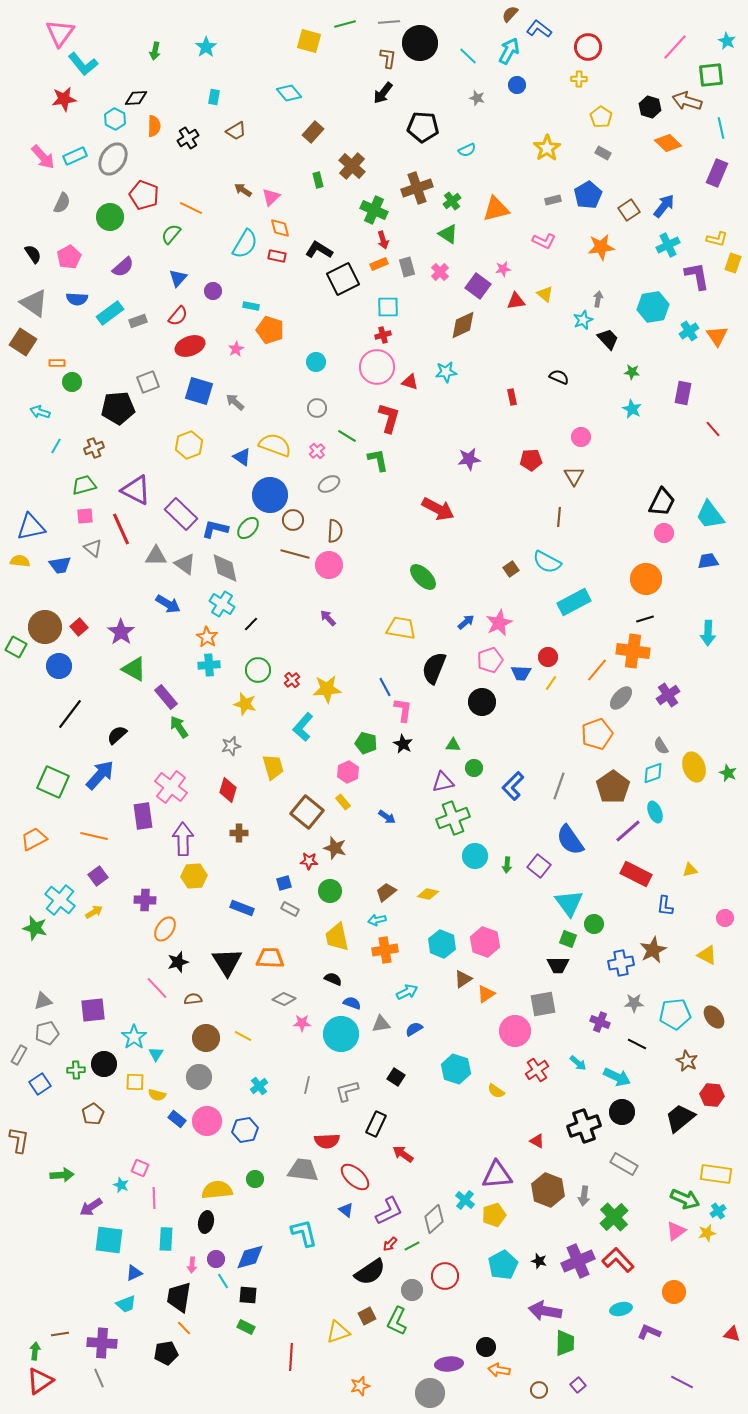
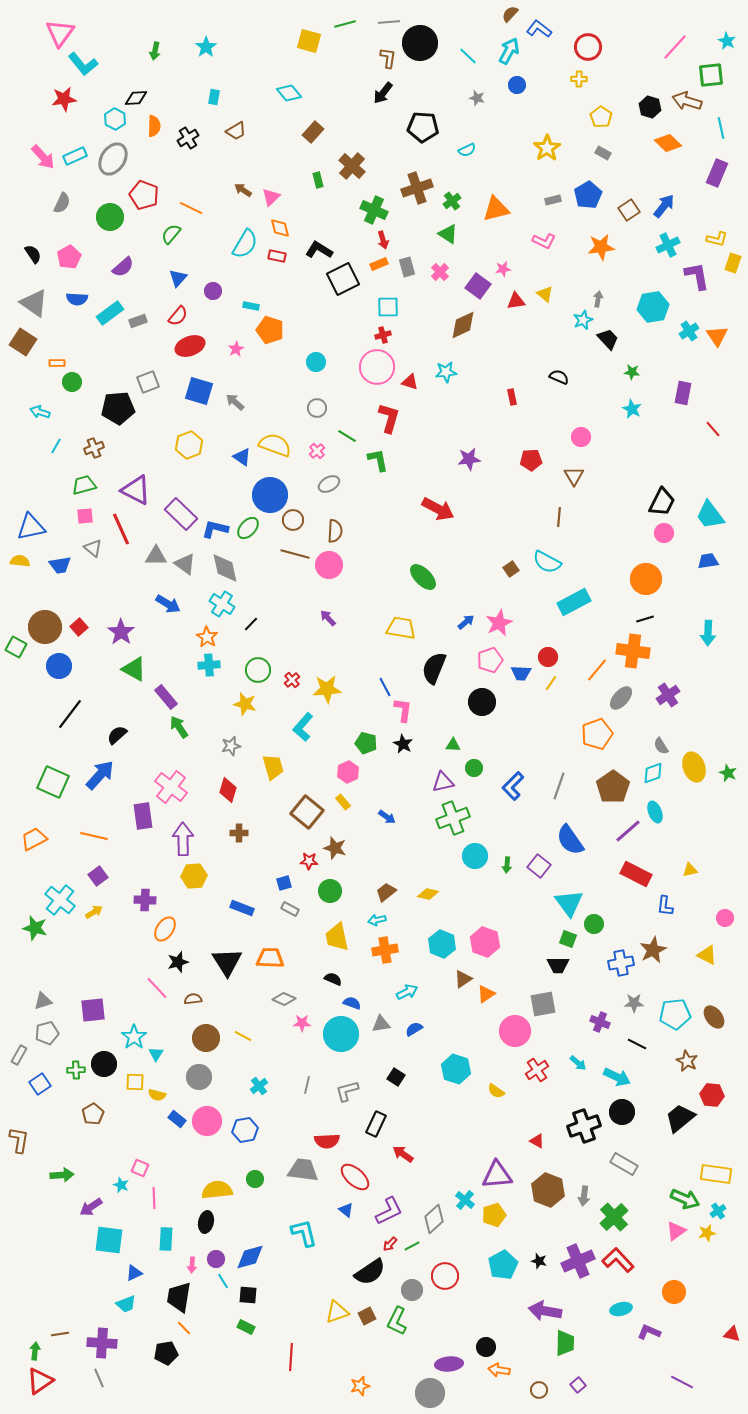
yellow triangle at (338, 1332): moved 1 px left, 20 px up
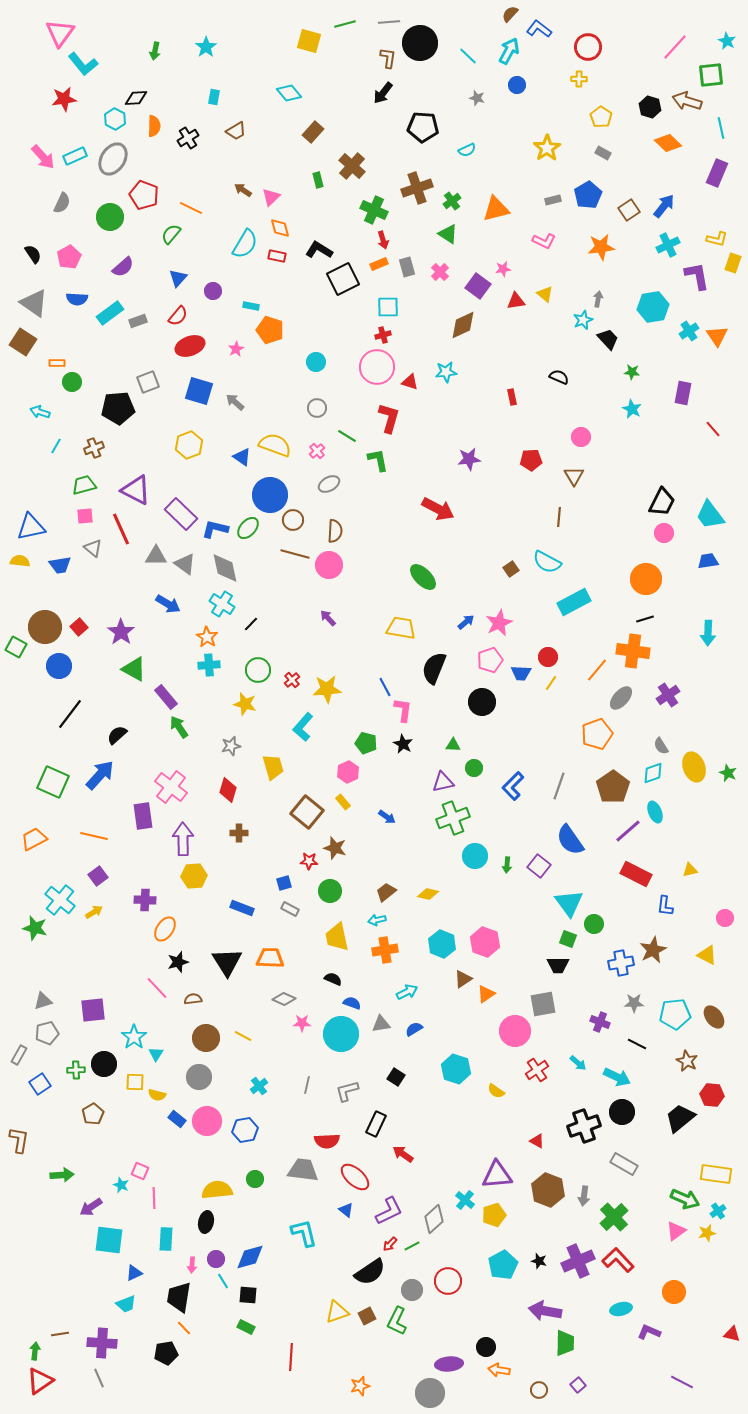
pink square at (140, 1168): moved 3 px down
red circle at (445, 1276): moved 3 px right, 5 px down
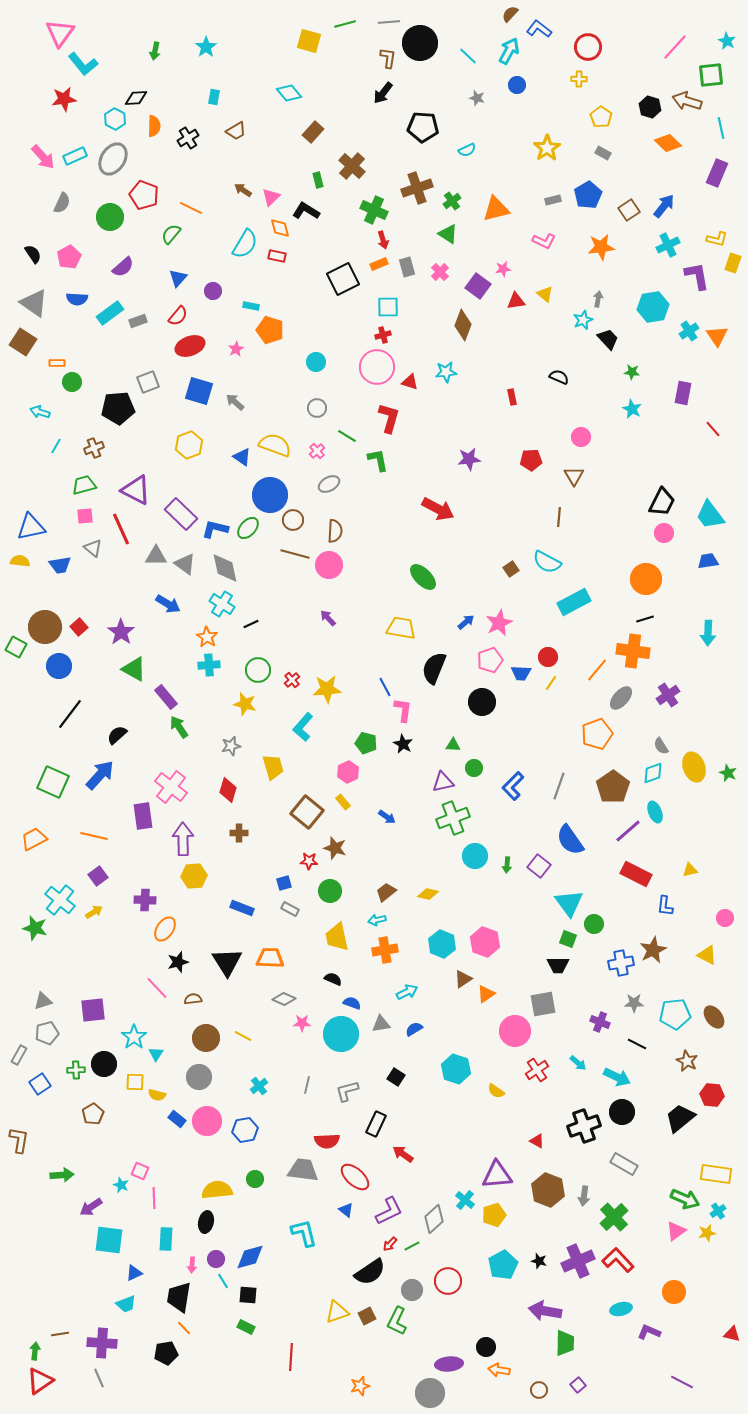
black L-shape at (319, 250): moved 13 px left, 39 px up
brown diamond at (463, 325): rotated 44 degrees counterclockwise
black line at (251, 624): rotated 21 degrees clockwise
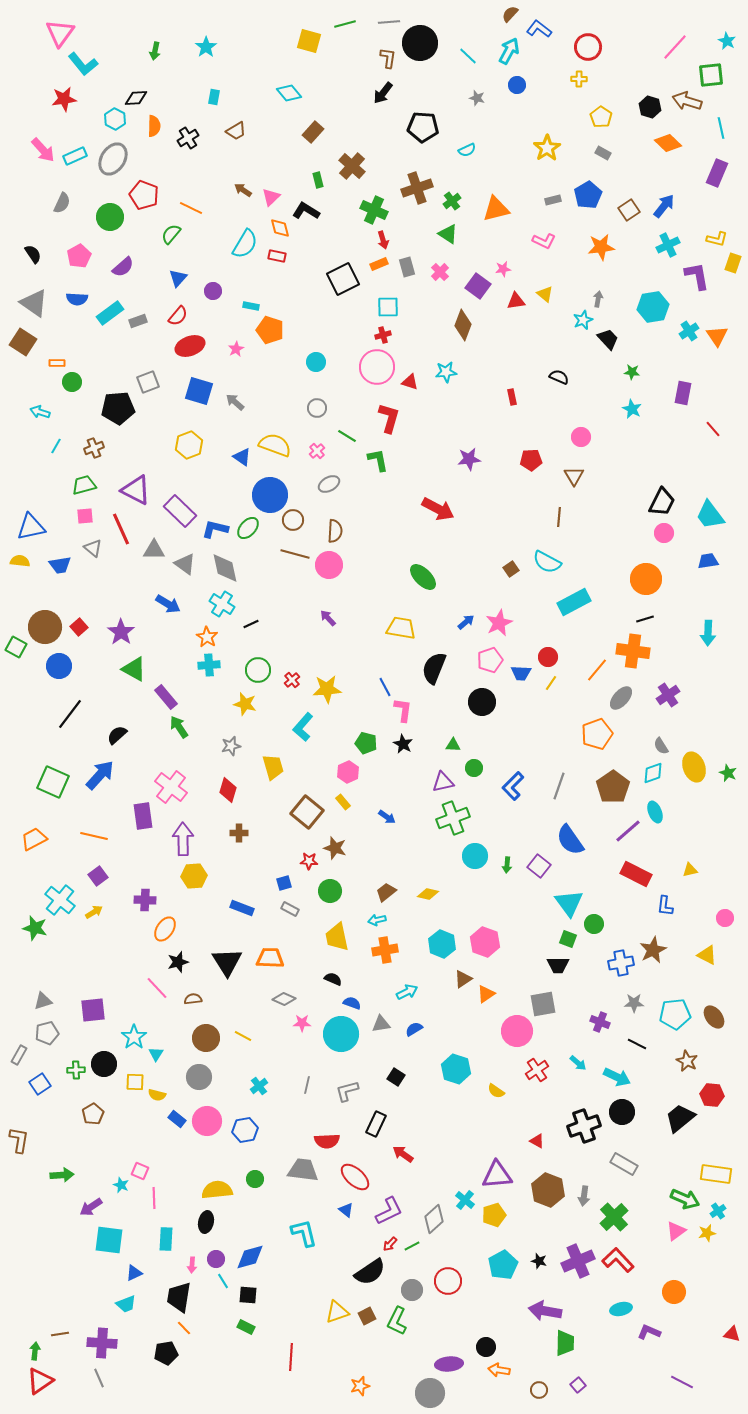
pink arrow at (43, 157): moved 7 px up
pink pentagon at (69, 257): moved 10 px right, 1 px up
purple rectangle at (181, 514): moved 1 px left, 3 px up
gray triangle at (156, 556): moved 2 px left, 6 px up
pink circle at (515, 1031): moved 2 px right
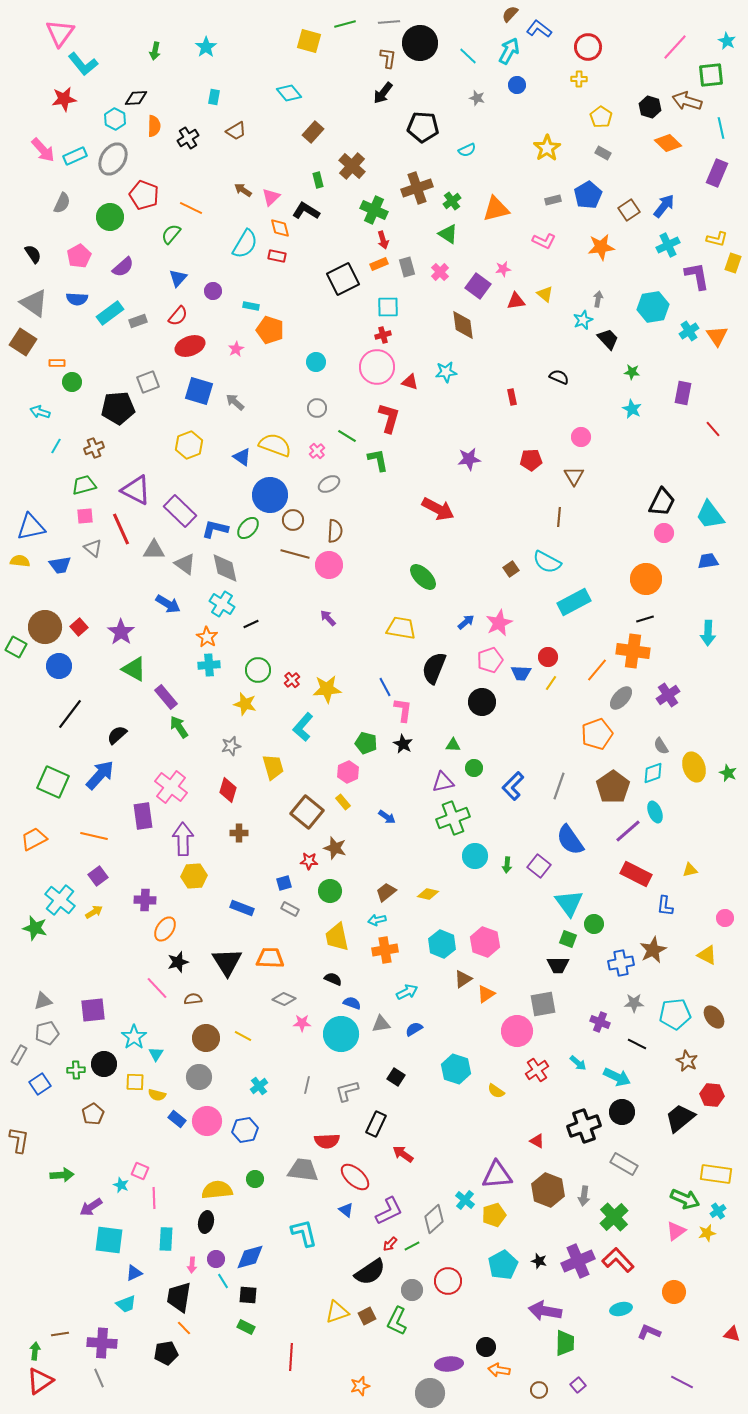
brown diamond at (463, 325): rotated 28 degrees counterclockwise
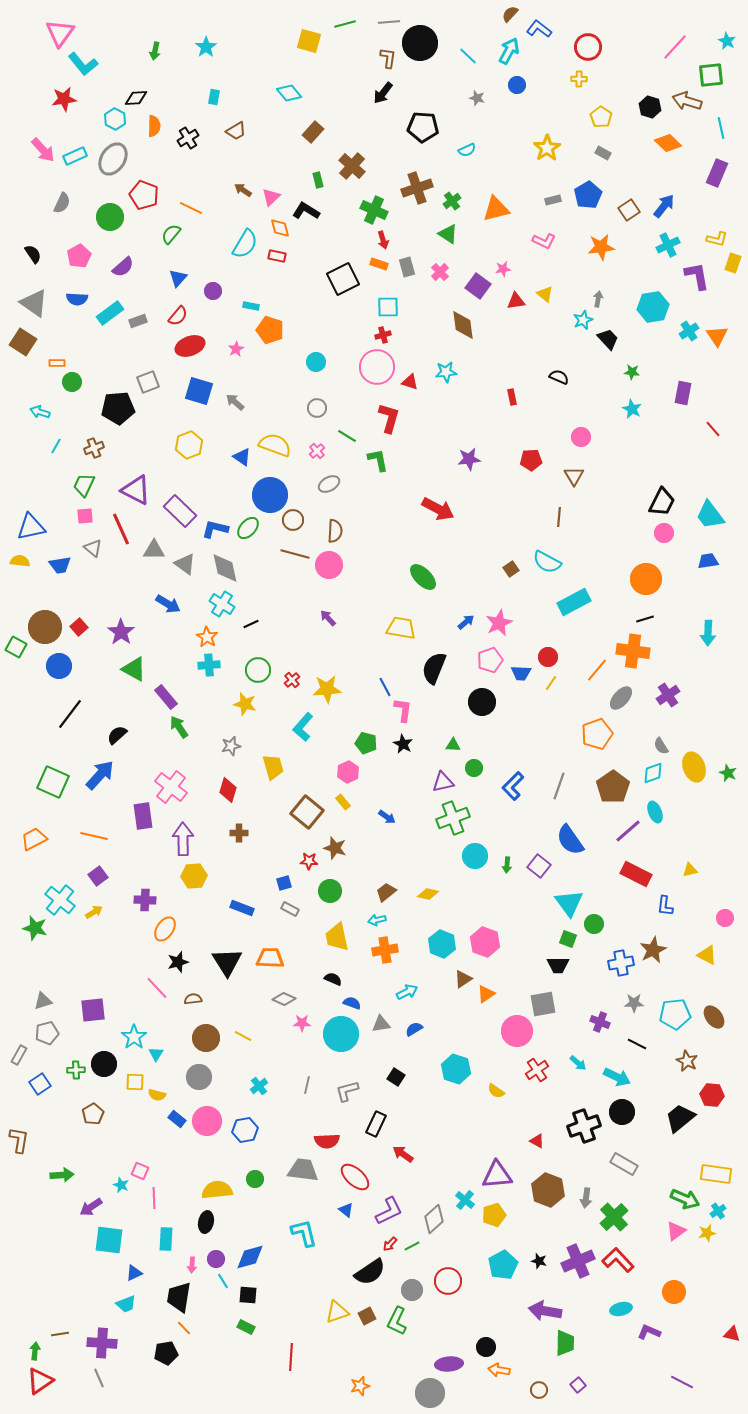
orange rectangle at (379, 264): rotated 42 degrees clockwise
green trapezoid at (84, 485): rotated 50 degrees counterclockwise
gray arrow at (584, 1196): moved 2 px right, 2 px down
